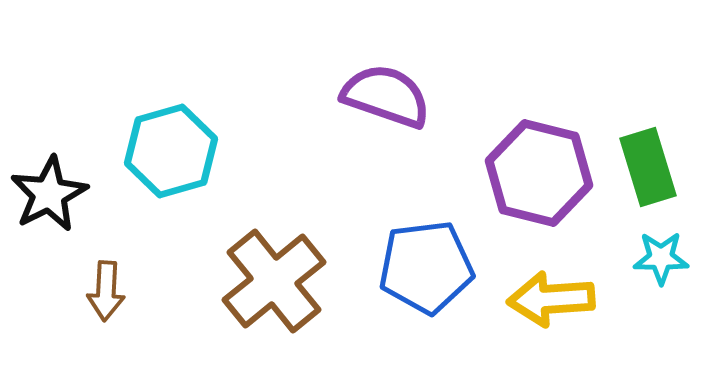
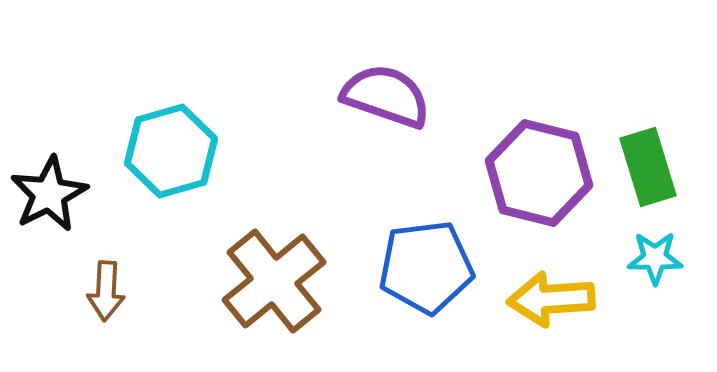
cyan star: moved 6 px left
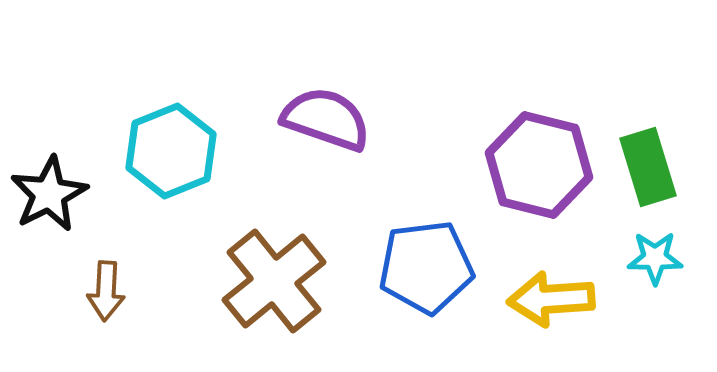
purple semicircle: moved 60 px left, 23 px down
cyan hexagon: rotated 6 degrees counterclockwise
purple hexagon: moved 8 px up
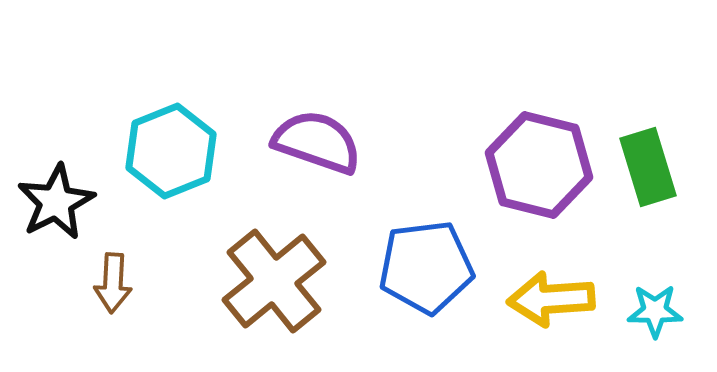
purple semicircle: moved 9 px left, 23 px down
black star: moved 7 px right, 8 px down
cyan star: moved 53 px down
brown arrow: moved 7 px right, 8 px up
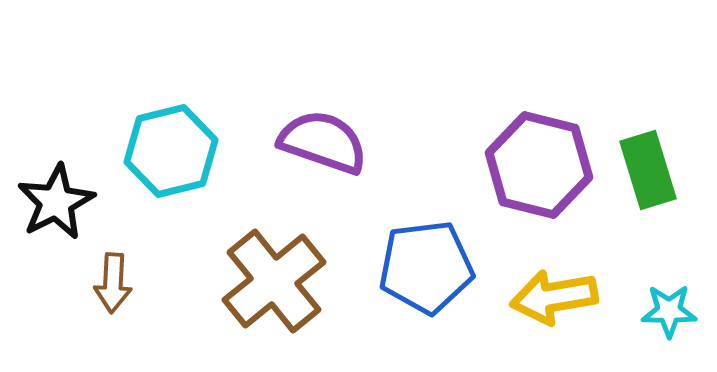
purple semicircle: moved 6 px right
cyan hexagon: rotated 8 degrees clockwise
green rectangle: moved 3 px down
yellow arrow: moved 3 px right, 2 px up; rotated 6 degrees counterclockwise
cyan star: moved 14 px right
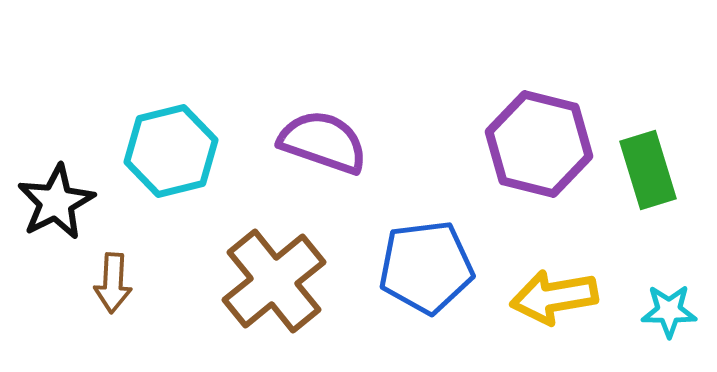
purple hexagon: moved 21 px up
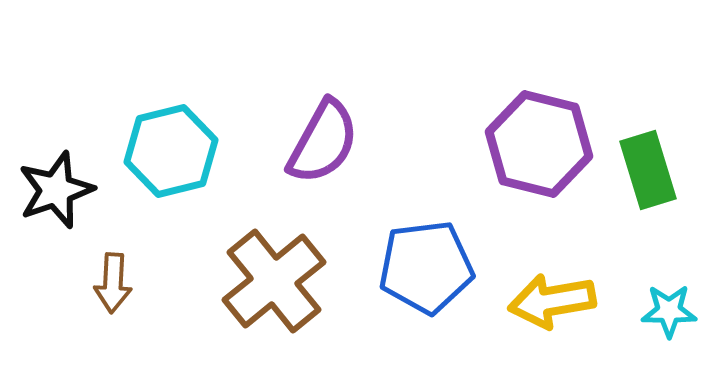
purple semicircle: rotated 100 degrees clockwise
black star: moved 12 px up; rotated 8 degrees clockwise
yellow arrow: moved 2 px left, 4 px down
